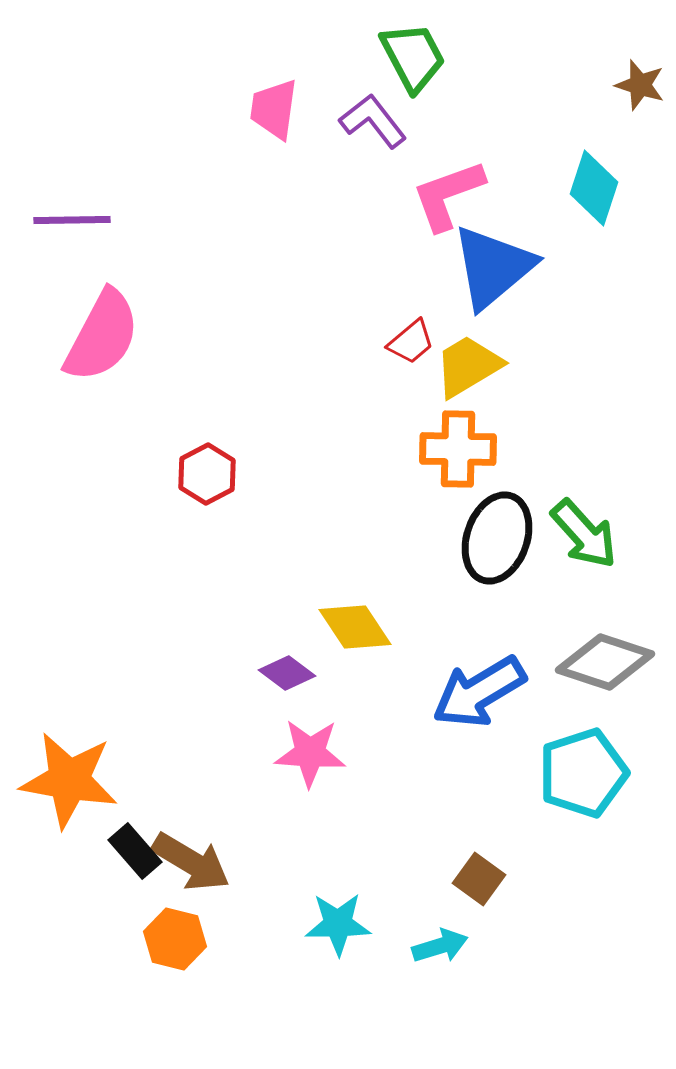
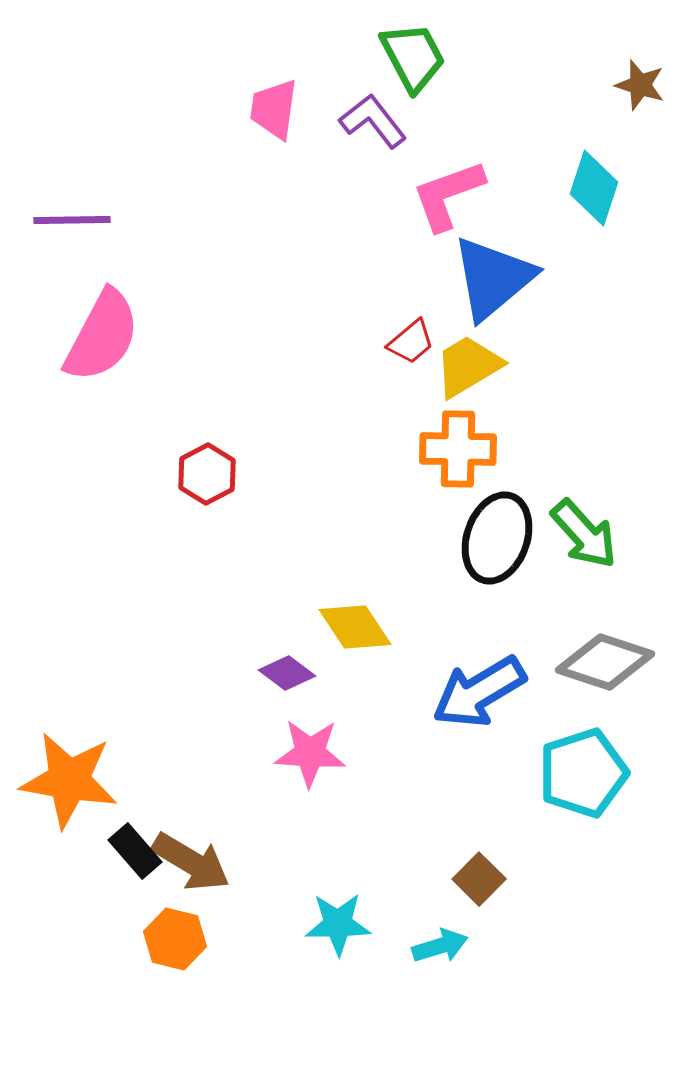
blue triangle: moved 11 px down
brown square: rotated 9 degrees clockwise
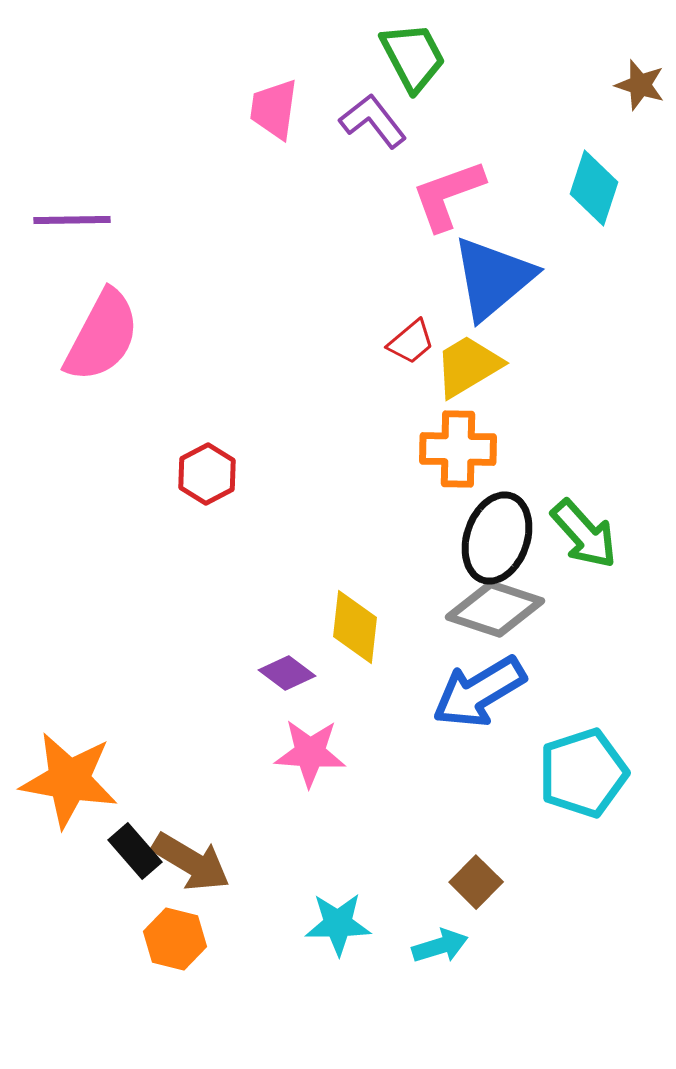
yellow diamond: rotated 40 degrees clockwise
gray diamond: moved 110 px left, 53 px up
brown square: moved 3 px left, 3 px down
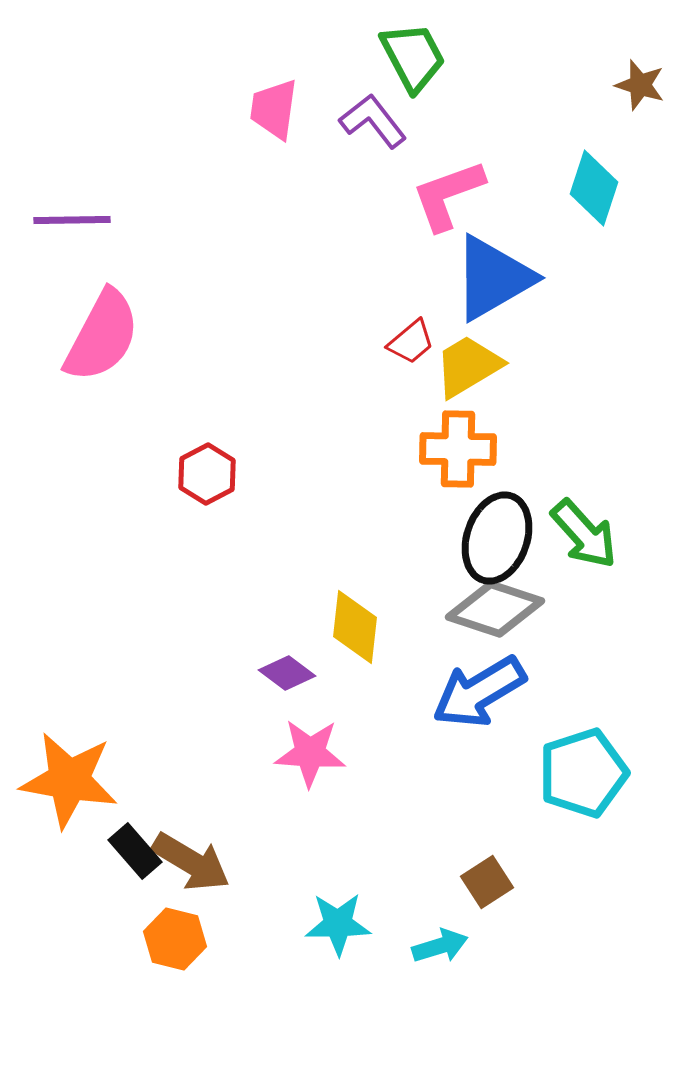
blue triangle: rotated 10 degrees clockwise
brown square: moved 11 px right; rotated 12 degrees clockwise
